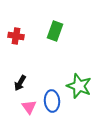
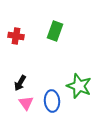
pink triangle: moved 3 px left, 4 px up
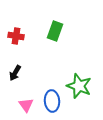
black arrow: moved 5 px left, 10 px up
pink triangle: moved 2 px down
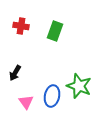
red cross: moved 5 px right, 10 px up
blue ellipse: moved 5 px up; rotated 15 degrees clockwise
pink triangle: moved 3 px up
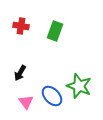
black arrow: moved 5 px right
blue ellipse: rotated 55 degrees counterclockwise
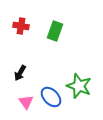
blue ellipse: moved 1 px left, 1 px down
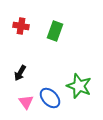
blue ellipse: moved 1 px left, 1 px down
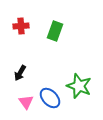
red cross: rotated 14 degrees counterclockwise
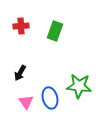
green star: rotated 15 degrees counterclockwise
blue ellipse: rotated 30 degrees clockwise
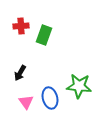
green rectangle: moved 11 px left, 4 px down
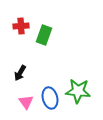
green star: moved 1 px left, 5 px down
